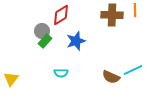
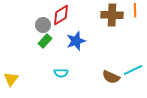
gray circle: moved 1 px right, 6 px up
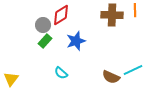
cyan semicircle: rotated 40 degrees clockwise
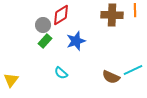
yellow triangle: moved 1 px down
